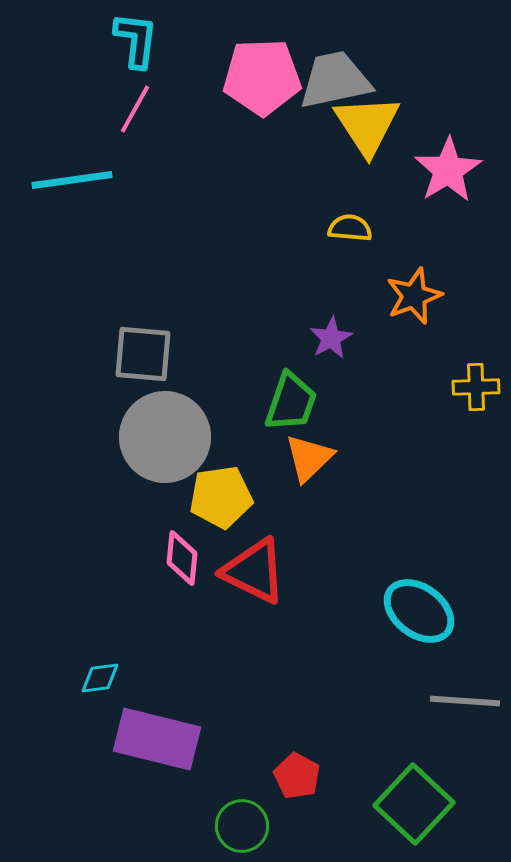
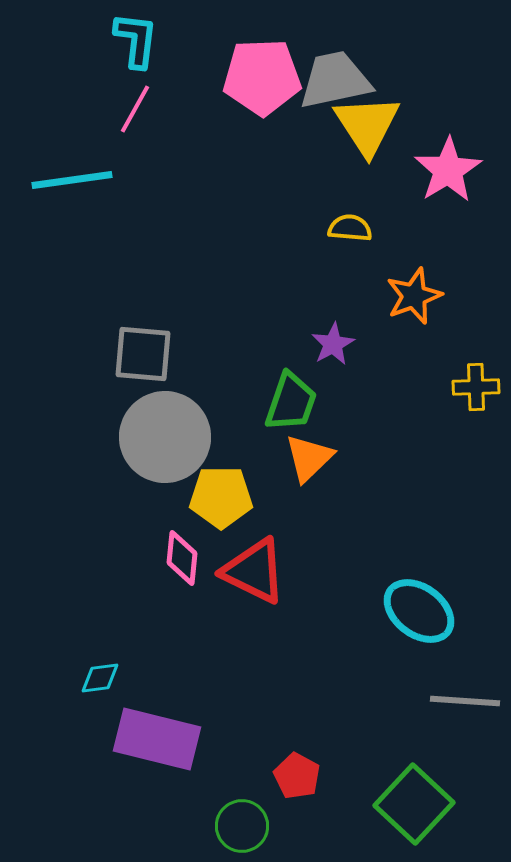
purple star: moved 2 px right, 6 px down
yellow pentagon: rotated 8 degrees clockwise
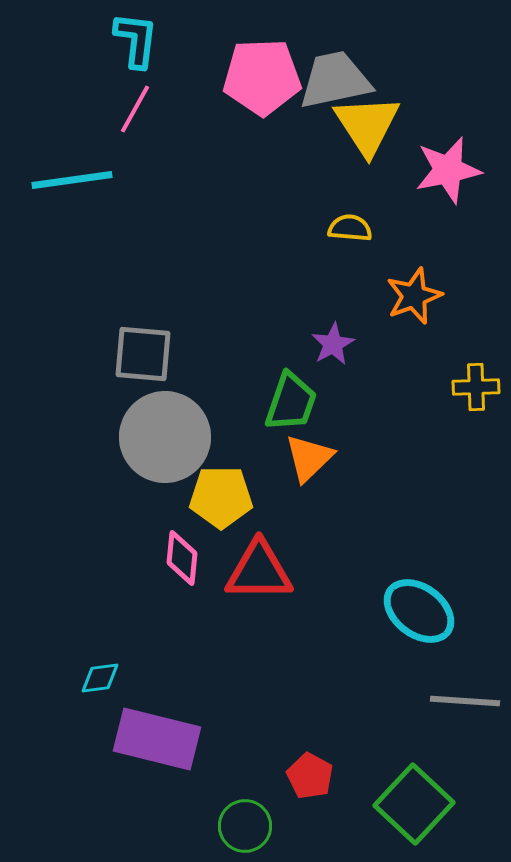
pink star: rotated 20 degrees clockwise
red triangle: moved 5 px right; rotated 26 degrees counterclockwise
red pentagon: moved 13 px right
green circle: moved 3 px right
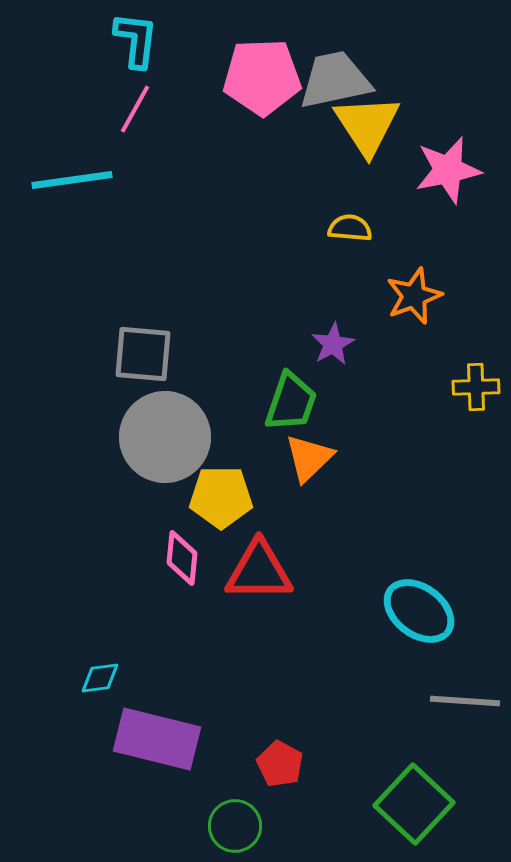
red pentagon: moved 30 px left, 12 px up
green circle: moved 10 px left
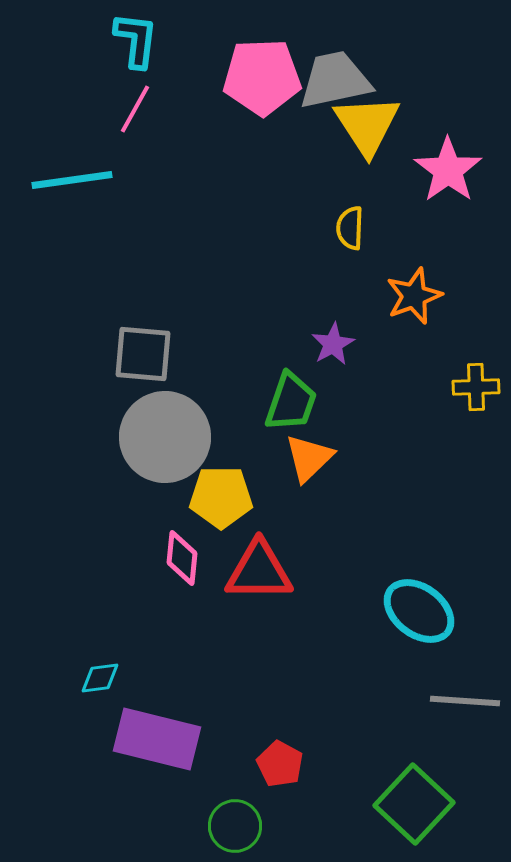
pink star: rotated 24 degrees counterclockwise
yellow semicircle: rotated 93 degrees counterclockwise
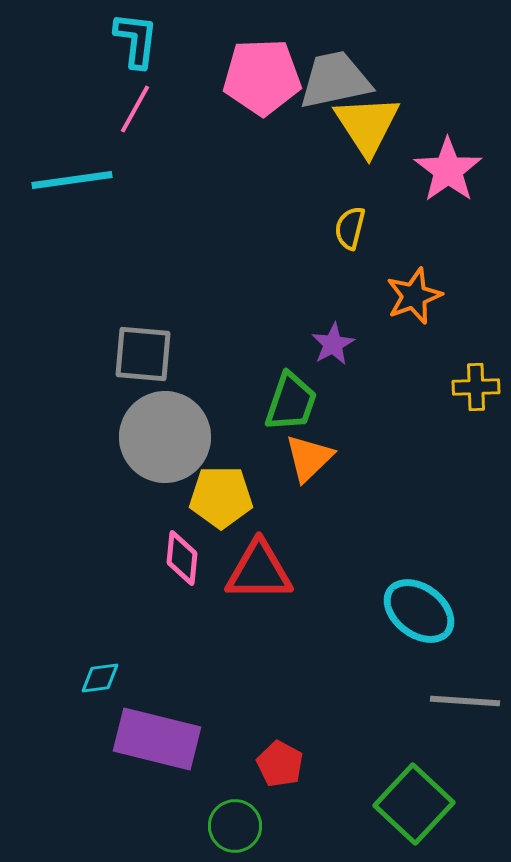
yellow semicircle: rotated 12 degrees clockwise
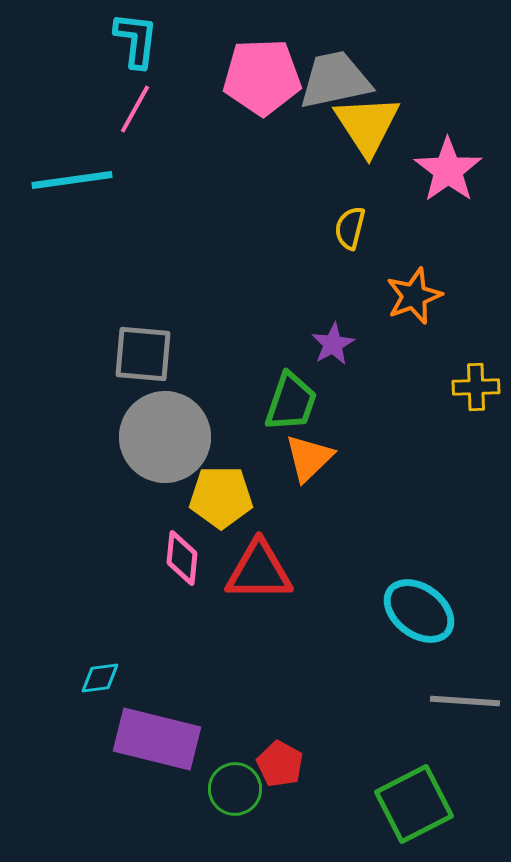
green square: rotated 20 degrees clockwise
green circle: moved 37 px up
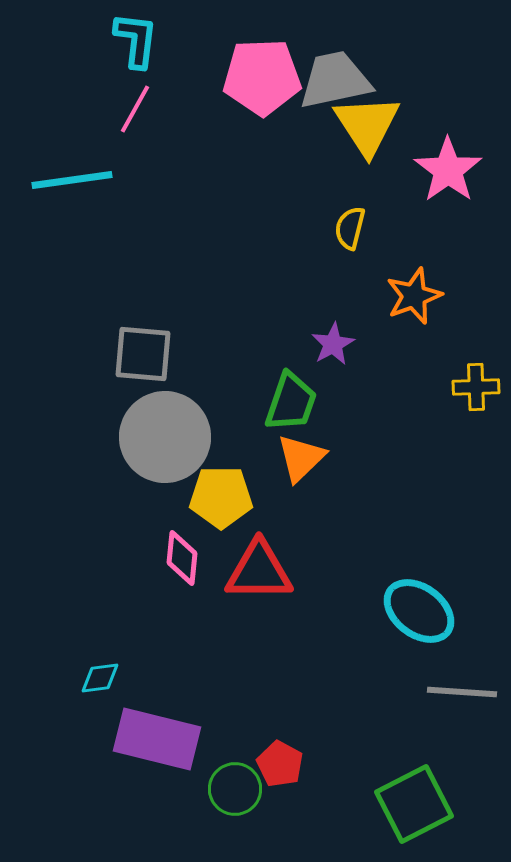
orange triangle: moved 8 px left
gray line: moved 3 px left, 9 px up
